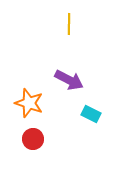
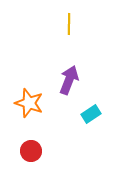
purple arrow: rotated 96 degrees counterclockwise
cyan rectangle: rotated 60 degrees counterclockwise
red circle: moved 2 px left, 12 px down
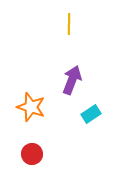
purple arrow: moved 3 px right
orange star: moved 2 px right, 4 px down
red circle: moved 1 px right, 3 px down
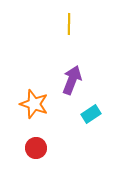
orange star: moved 3 px right, 3 px up
red circle: moved 4 px right, 6 px up
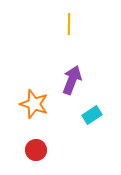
cyan rectangle: moved 1 px right, 1 px down
red circle: moved 2 px down
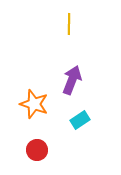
cyan rectangle: moved 12 px left, 5 px down
red circle: moved 1 px right
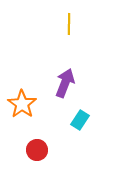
purple arrow: moved 7 px left, 3 px down
orange star: moved 12 px left; rotated 16 degrees clockwise
cyan rectangle: rotated 24 degrees counterclockwise
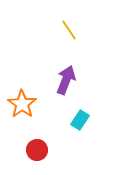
yellow line: moved 6 px down; rotated 35 degrees counterclockwise
purple arrow: moved 1 px right, 3 px up
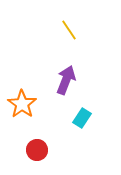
cyan rectangle: moved 2 px right, 2 px up
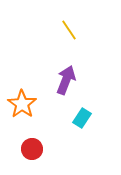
red circle: moved 5 px left, 1 px up
